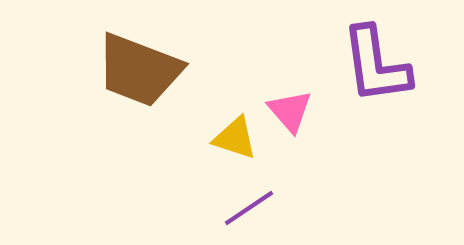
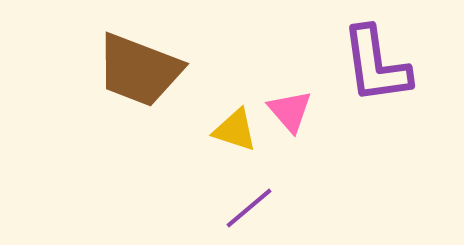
yellow triangle: moved 8 px up
purple line: rotated 6 degrees counterclockwise
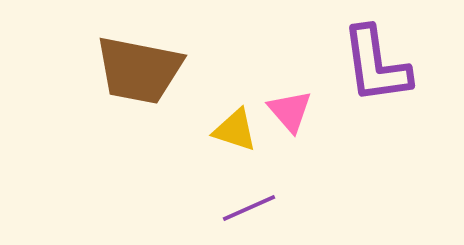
brown trapezoid: rotated 10 degrees counterclockwise
purple line: rotated 16 degrees clockwise
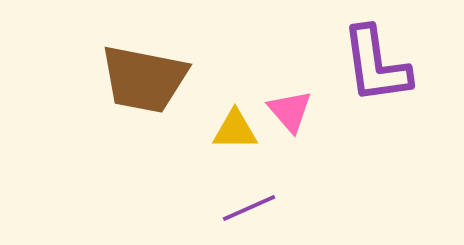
brown trapezoid: moved 5 px right, 9 px down
yellow triangle: rotated 18 degrees counterclockwise
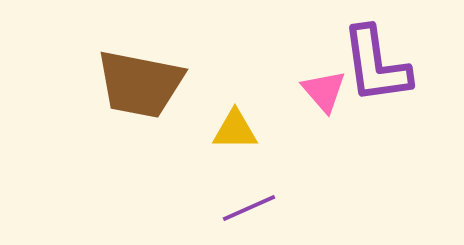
brown trapezoid: moved 4 px left, 5 px down
pink triangle: moved 34 px right, 20 px up
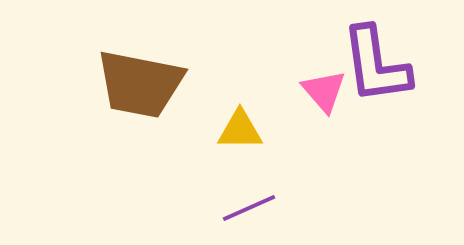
yellow triangle: moved 5 px right
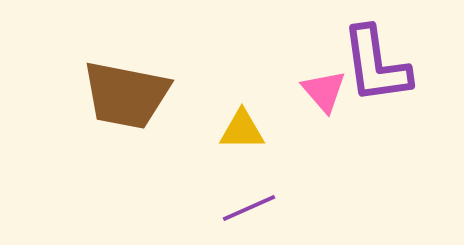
brown trapezoid: moved 14 px left, 11 px down
yellow triangle: moved 2 px right
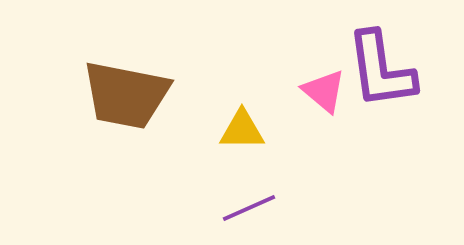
purple L-shape: moved 5 px right, 5 px down
pink triangle: rotated 9 degrees counterclockwise
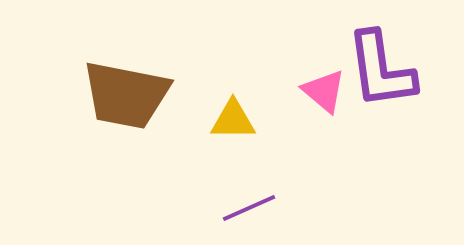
yellow triangle: moved 9 px left, 10 px up
